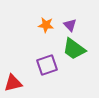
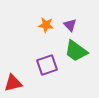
green trapezoid: moved 2 px right, 2 px down
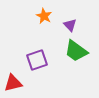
orange star: moved 2 px left, 9 px up; rotated 21 degrees clockwise
purple square: moved 10 px left, 5 px up
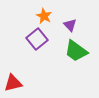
purple square: moved 21 px up; rotated 20 degrees counterclockwise
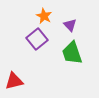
green trapezoid: moved 4 px left, 2 px down; rotated 35 degrees clockwise
red triangle: moved 1 px right, 2 px up
